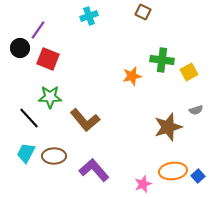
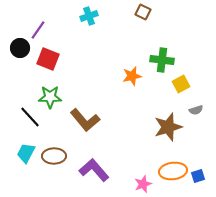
yellow square: moved 8 px left, 12 px down
black line: moved 1 px right, 1 px up
blue square: rotated 24 degrees clockwise
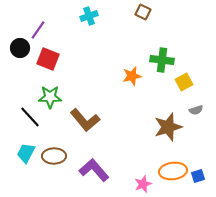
yellow square: moved 3 px right, 2 px up
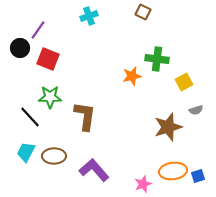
green cross: moved 5 px left, 1 px up
brown L-shape: moved 4 px up; rotated 132 degrees counterclockwise
cyan trapezoid: moved 1 px up
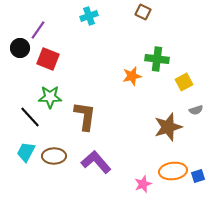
purple L-shape: moved 2 px right, 8 px up
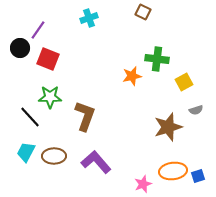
cyan cross: moved 2 px down
brown L-shape: rotated 12 degrees clockwise
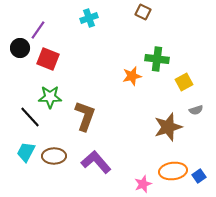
blue square: moved 1 px right; rotated 16 degrees counterclockwise
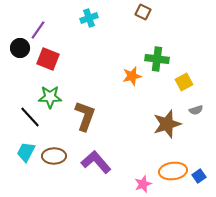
brown star: moved 1 px left, 3 px up
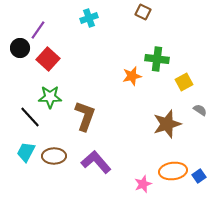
red square: rotated 20 degrees clockwise
gray semicircle: moved 4 px right; rotated 128 degrees counterclockwise
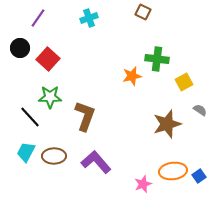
purple line: moved 12 px up
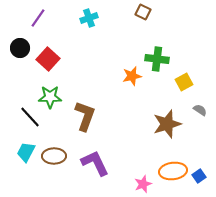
purple L-shape: moved 1 px left, 1 px down; rotated 16 degrees clockwise
